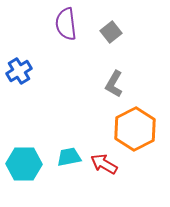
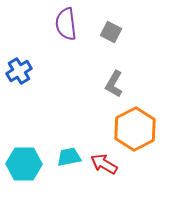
gray square: rotated 25 degrees counterclockwise
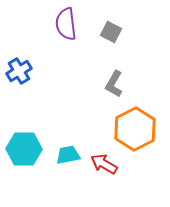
cyan trapezoid: moved 1 px left, 2 px up
cyan hexagon: moved 15 px up
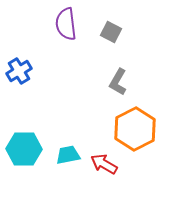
gray L-shape: moved 4 px right, 2 px up
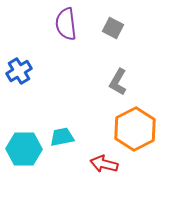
gray square: moved 2 px right, 4 px up
cyan trapezoid: moved 6 px left, 18 px up
red arrow: rotated 16 degrees counterclockwise
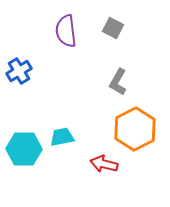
purple semicircle: moved 7 px down
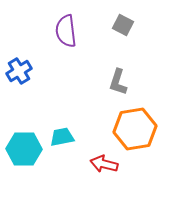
gray square: moved 10 px right, 3 px up
gray L-shape: rotated 12 degrees counterclockwise
orange hexagon: rotated 18 degrees clockwise
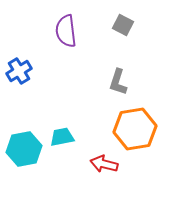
cyan hexagon: rotated 12 degrees counterclockwise
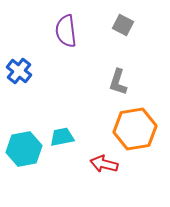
blue cross: rotated 20 degrees counterclockwise
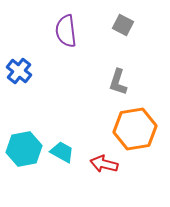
cyan trapezoid: moved 15 px down; rotated 40 degrees clockwise
